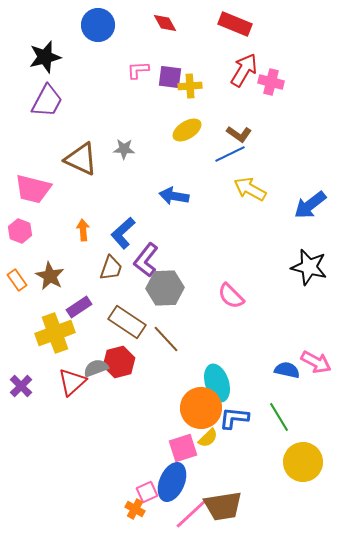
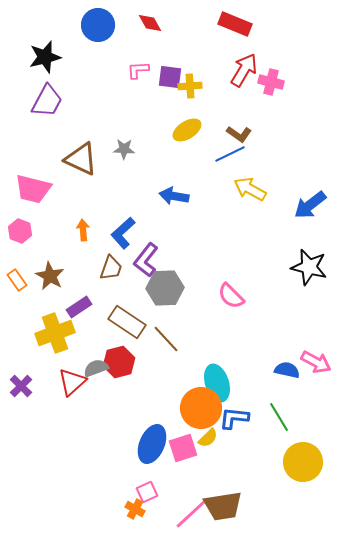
red diamond at (165, 23): moved 15 px left
blue ellipse at (172, 482): moved 20 px left, 38 px up
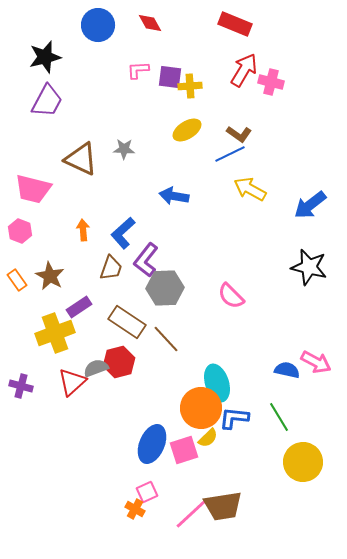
purple cross at (21, 386): rotated 30 degrees counterclockwise
pink square at (183, 448): moved 1 px right, 2 px down
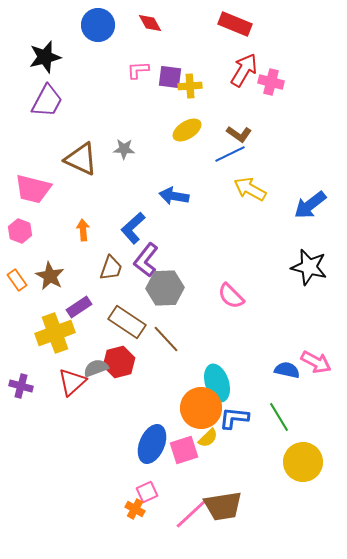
blue L-shape at (123, 233): moved 10 px right, 5 px up
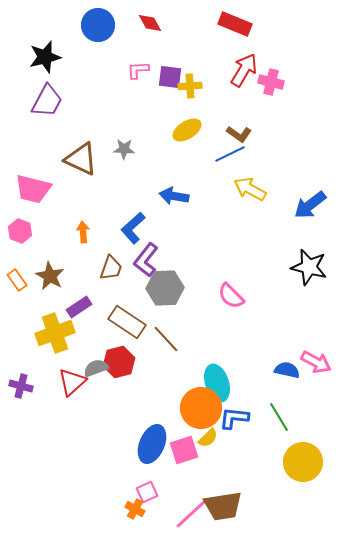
orange arrow at (83, 230): moved 2 px down
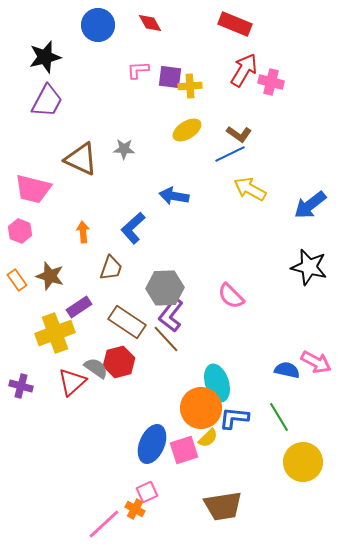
purple L-shape at (146, 260): moved 25 px right, 55 px down
brown star at (50, 276): rotated 12 degrees counterclockwise
gray semicircle at (96, 368): rotated 55 degrees clockwise
pink line at (191, 514): moved 87 px left, 10 px down
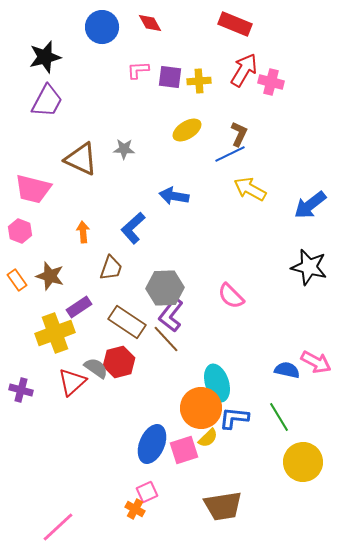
blue circle at (98, 25): moved 4 px right, 2 px down
yellow cross at (190, 86): moved 9 px right, 5 px up
brown L-shape at (239, 134): rotated 100 degrees counterclockwise
purple cross at (21, 386): moved 4 px down
pink line at (104, 524): moved 46 px left, 3 px down
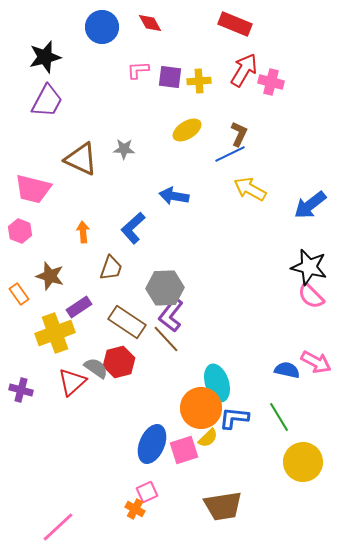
orange rectangle at (17, 280): moved 2 px right, 14 px down
pink semicircle at (231, 296): moved 80 px right
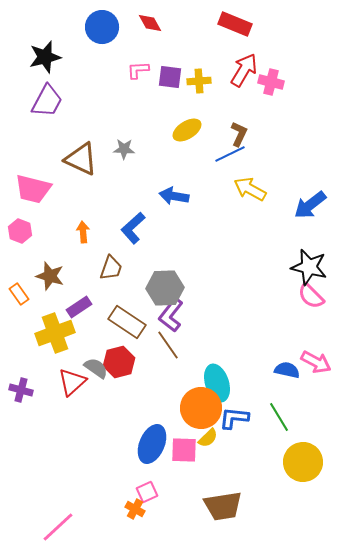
brown line at (166, 339): moved 2 px right, 6 px down; rotated 8 degrees clockwise
pink square at (184, 450): rotated 20 degrees clockwise
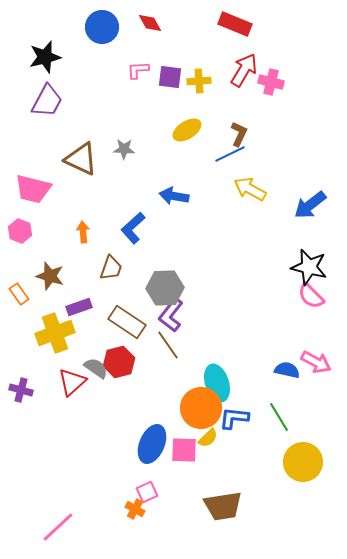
purple rectangle at (79, 307): rotated 15 degrees clockwise
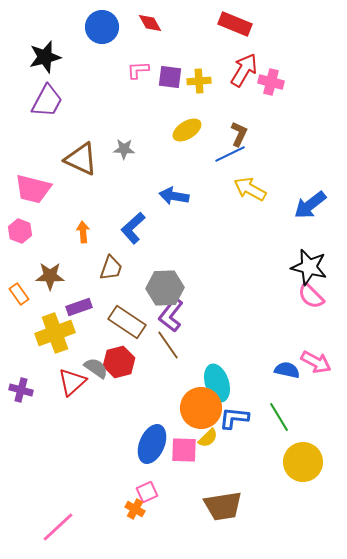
brown star at (50, 276): rotated 16 degrees counterclockwise
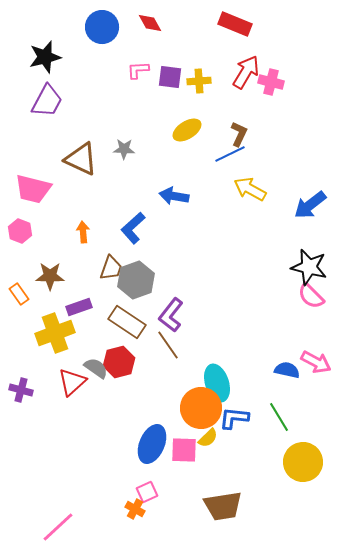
red arrow at (244, 70): moved 2 px right, 2 px down
gray hexagon at (165, 288): moved 29 px left, 8 px up; rotated 18 degrees counterclockwise
